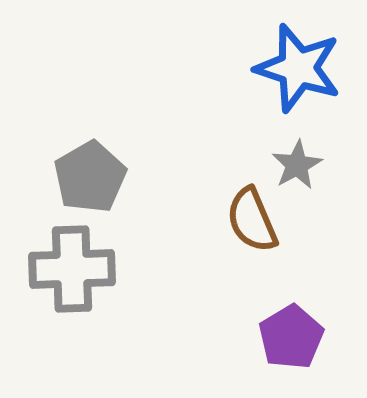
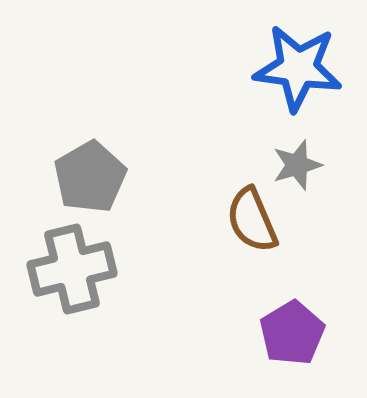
blue star: rotated 10 degrees counterclockwise
gray star: rotated 12 degrees clockwise
gray cross: rotated 12 degrees counterclockwise
purple pentagon: moved 1 px right, 4 px up
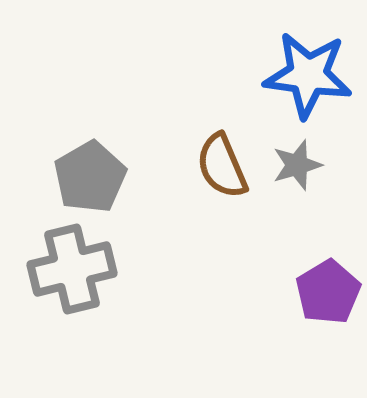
blue star: moved 10 px right, 7 px down
brown semicircle: moved 30 px left, 54 px up
purple pentagon: moved 36 px right, 41 px up
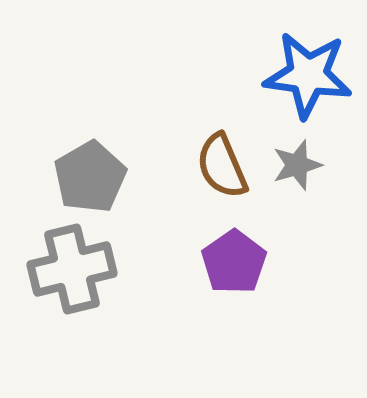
purple pentagon: moved 94 px left, 30 px up; rotated 4 degrees counterclockwise
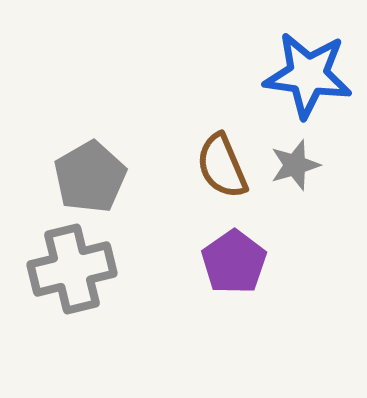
gray star: moved 2 px left
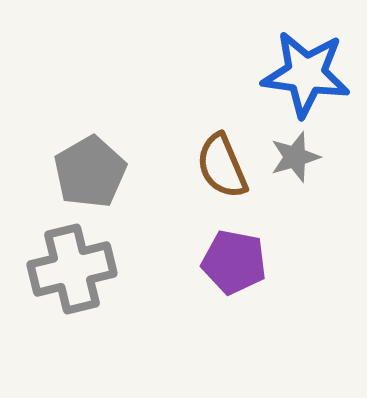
blue star: moved 2 px left, 1 px up
gray star: moved 8 px up
gray pentagon: moved 5 px up
purple pentagon: rotated 26 degrees counterclockwise
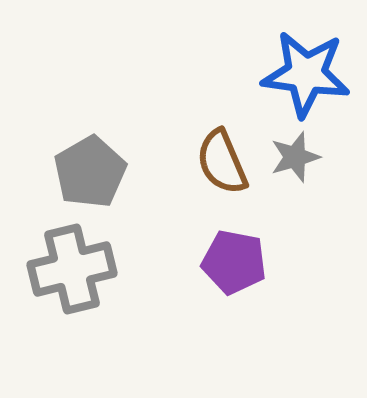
brown semicircle: moved 4 px up
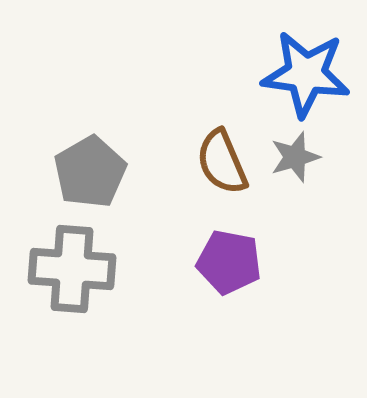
purple pentagon: moved 5 px left
gray cross: rotated 18 degrees clockwise
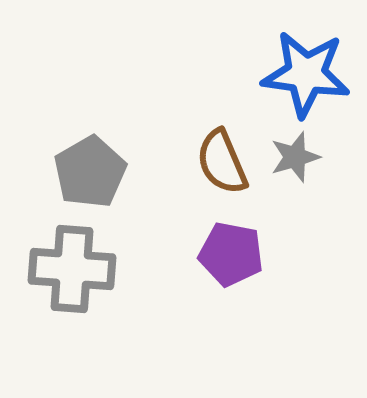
purple pentagon: moved 2 px right, 8 px up
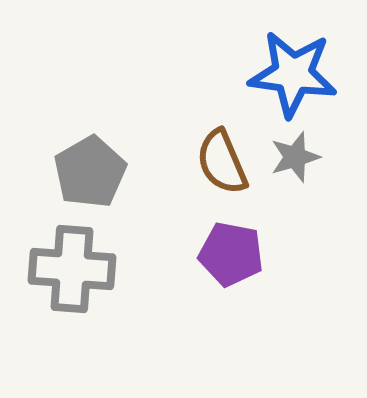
blue star: moved 13 px left
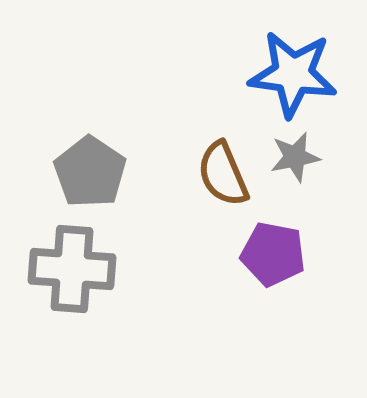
gray star: rotated 6 degrees clockwise
brown semicircle: moved 1 px right, 12 px down
gray pentagon: rotated 8 degrees counterclockwise
purple pentagon: moved 42 px right
